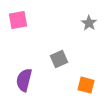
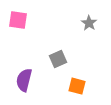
pink square: rotated 18 degrees clockwise
gray square: moved 1 px left
orange square: moved 9 px left, 1 px down
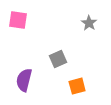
orange square: rotated 30 degrees counterclockwise
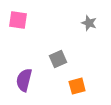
gray star: rotated 14 degrees counterclockwise
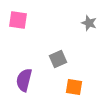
orange square: moved 3 px left, 1 px down; rotated 24 degrees clockwise
